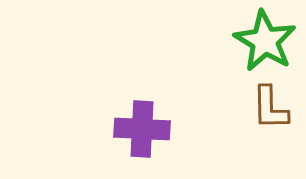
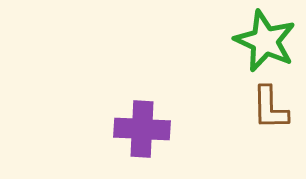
green star: rotated 6 degrees counterclockwise
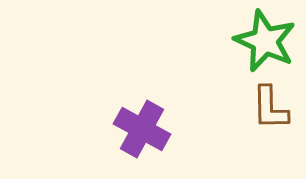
purple cross: rotated 26 degrees clockwise
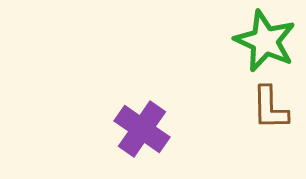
purple cross: rotated 6 degrees clockwise
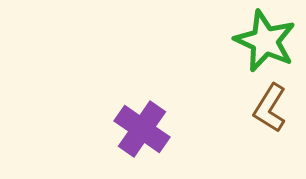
brown L-shape: rotated 33 degrees clockwise
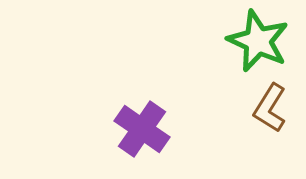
green star: moved 7 px left
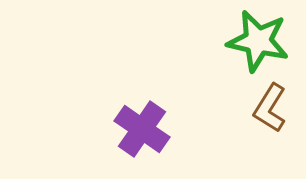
green star: rotated 12 degrees counterclockwise
